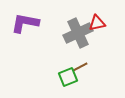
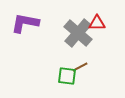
red triangle: rotated 12 degrees clockwise
gray cross: rotated 24 degrees counterclockwise
green square: moved 1 px left, 1 px up; rotated 30 degrees clockwise
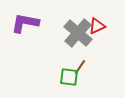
red triangle: moved 3 px down; rotated 24 degrees counterclockwise
brown line: rotated 28 degrees counterclockwise
green square: moved 2 px right, 1 px down
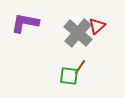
red triangle: rotated 18 degrees counterclockwise
green square: moved 1 px up
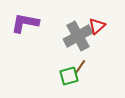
gray cross: moved 3 px down; rotated 20 degrees clockwise
green square: rotated 24 degrees counterclockwise
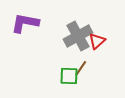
red triangle: moved 15 px down
brown line: moved 1 px right, 1 px down
green square: rotated 18 degrees clockwise
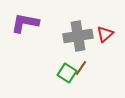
gray cross: rotated 20 degrees clockwise
red triangle: moved 8 px right, 7 px up
green square: moved 2 px left, 3 px up; rotated 30 degrees clockwise
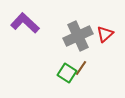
purple L-shape: rotated 32 degrees clockwise
gray cross: rotated 16 degrees counterclockwise
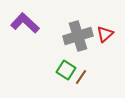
gray cross: rotated 8 degrees clockwise
brown line: moved 9 px down
green square: moved 1 px left, 3 px up
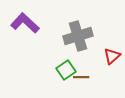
red triangle: moved 7 px right, 22 px down
green square: rotated 24 degrees clockwise
brown line: rotated 56 degrees clockwise
